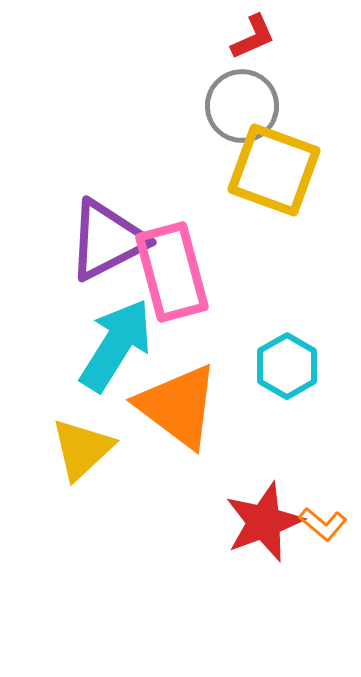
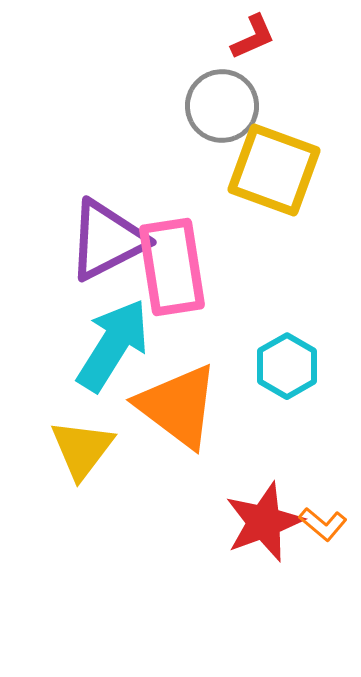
gray circle: moved 20 px left
pink rectangle: moved 5 px up; rotated 6 degrees clockwise
cyan arrow: moved 3 px left
yellow triangle: rotated 10 degrees counterclockwise
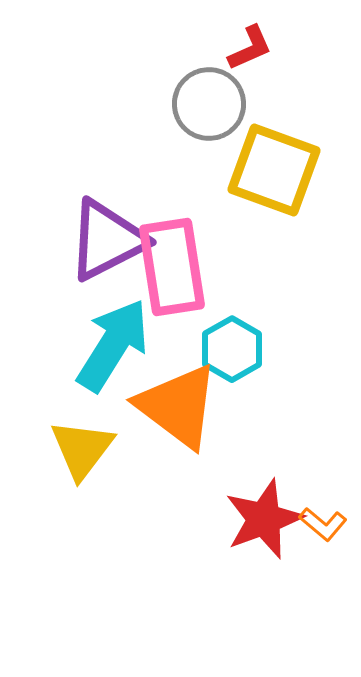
red L-shape: moved 3 px left, 11 px down
gray circle: moved 13 px left, 2 px up
cyan hexagon: moved 55 px left, 17 px up
red star: moved 3 px up
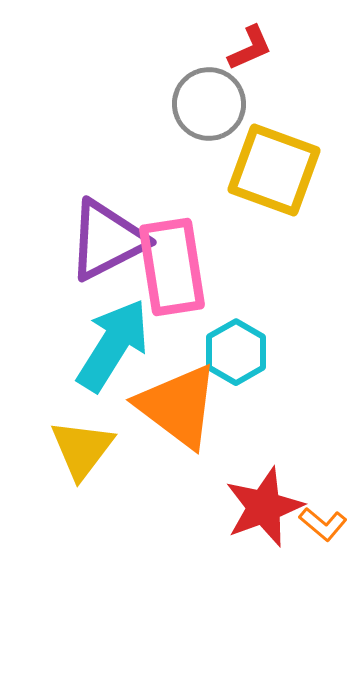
cyan hexagon: moved 4 px right, 3 px down
red star: moved 12 px up
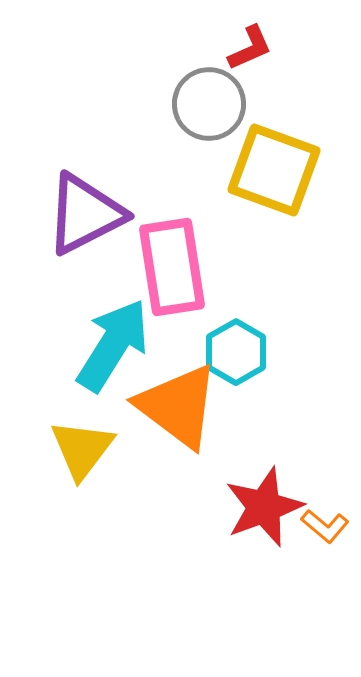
purple triangle: moved 22 px left, 26 px up
orange L-shape: moved 2 px right, 2 px down
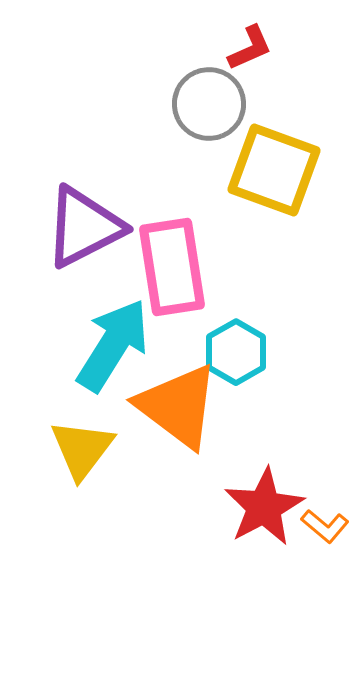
purple triangle: moved 1 px left, 13 px down
red star: rotated 8 degrees counterclockwise
